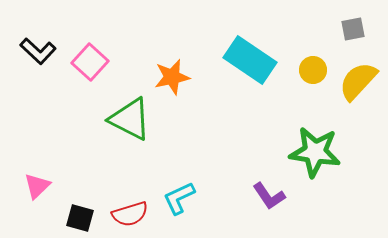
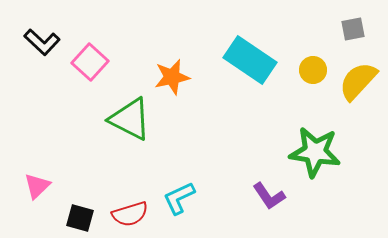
black L-shape: moved 4 px right, 9 px up
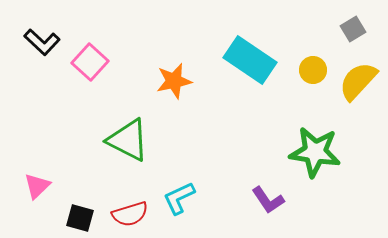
gray square: rotated 20 degrees counterclockwise
orange star: moved 2 px right, 4 px down
green triangle: moved 2 px left, 21 px down
purple L-shape: moved 1 px left, 4 px down
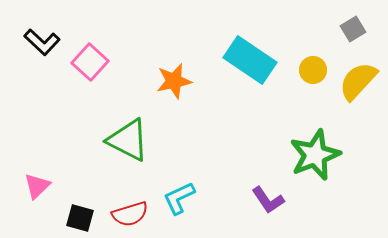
green star: moved 3 px down; rotated 30 degrees counterclockwise
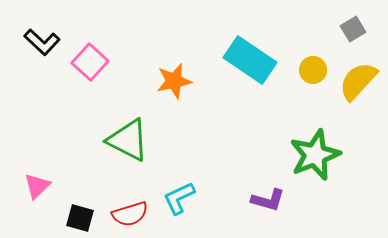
purple L-shape: rotated 40 degrees counterclockwise
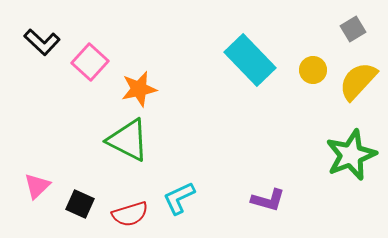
cyan rectangle: rotated 12 degrees clockwise
orange star: moved 35 px left, 8 px down
green star: moved 36 px right
black square: moved 14 px up; rotated 8 degrees clockwise
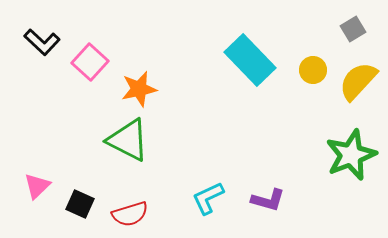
cyan L-shape: moved 29 px right
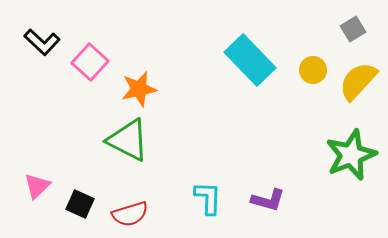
cyan L-shape: rotated 117 degrees clockwise
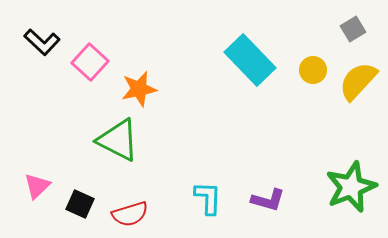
green triangle: moved 10 px left
green star: moved 32 px down
